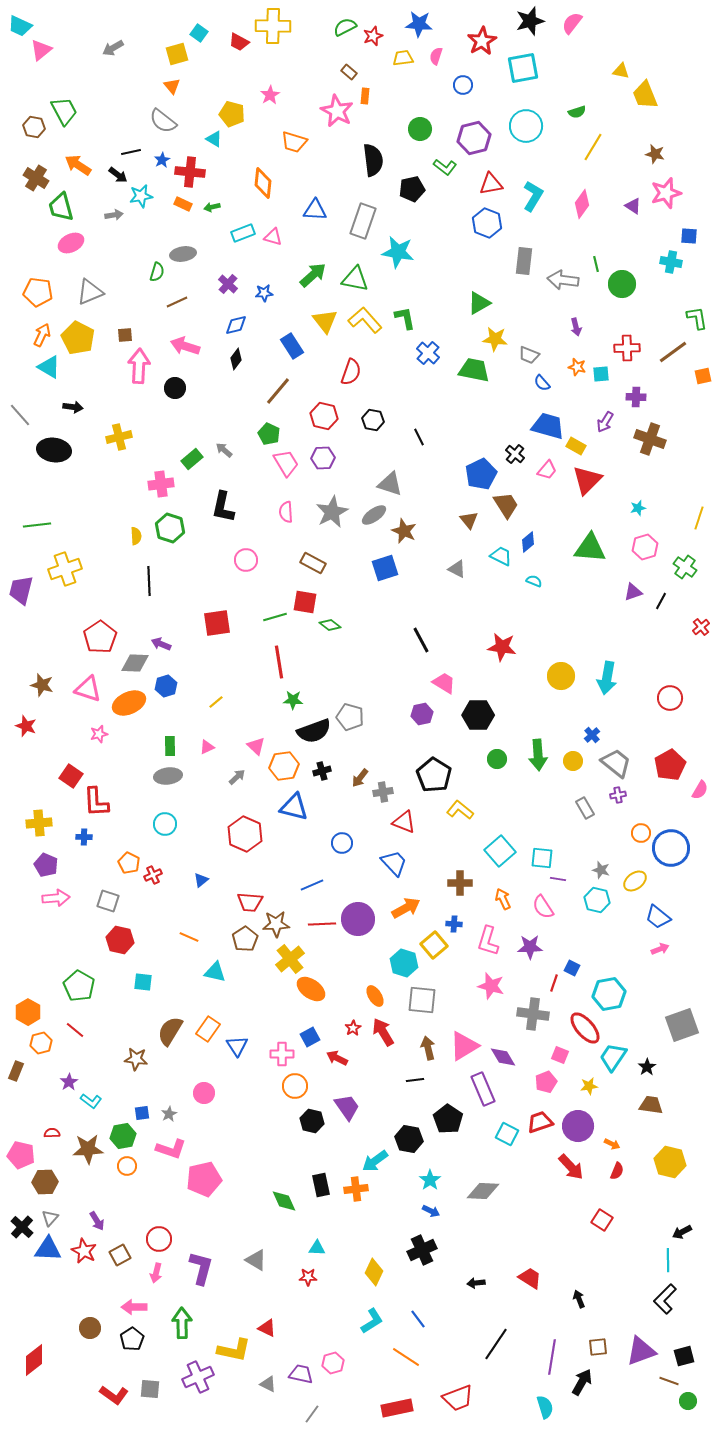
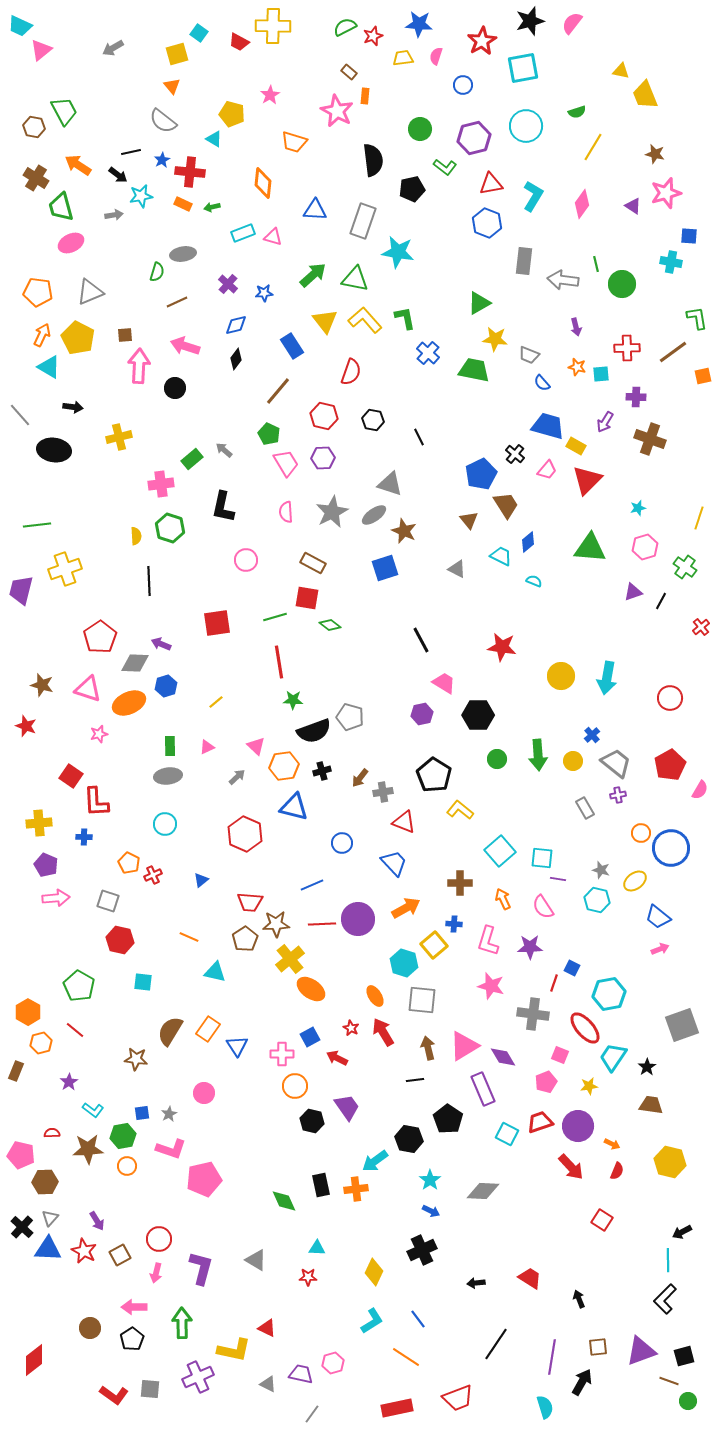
red square at (305, 602): moved 2 px right, 4 px up
red star at (353, 1028): moved 2 px left; rotated 14 degrees counterclockwise
cyan L-shape at (91, 1101): moved 2 px right, 9 px down
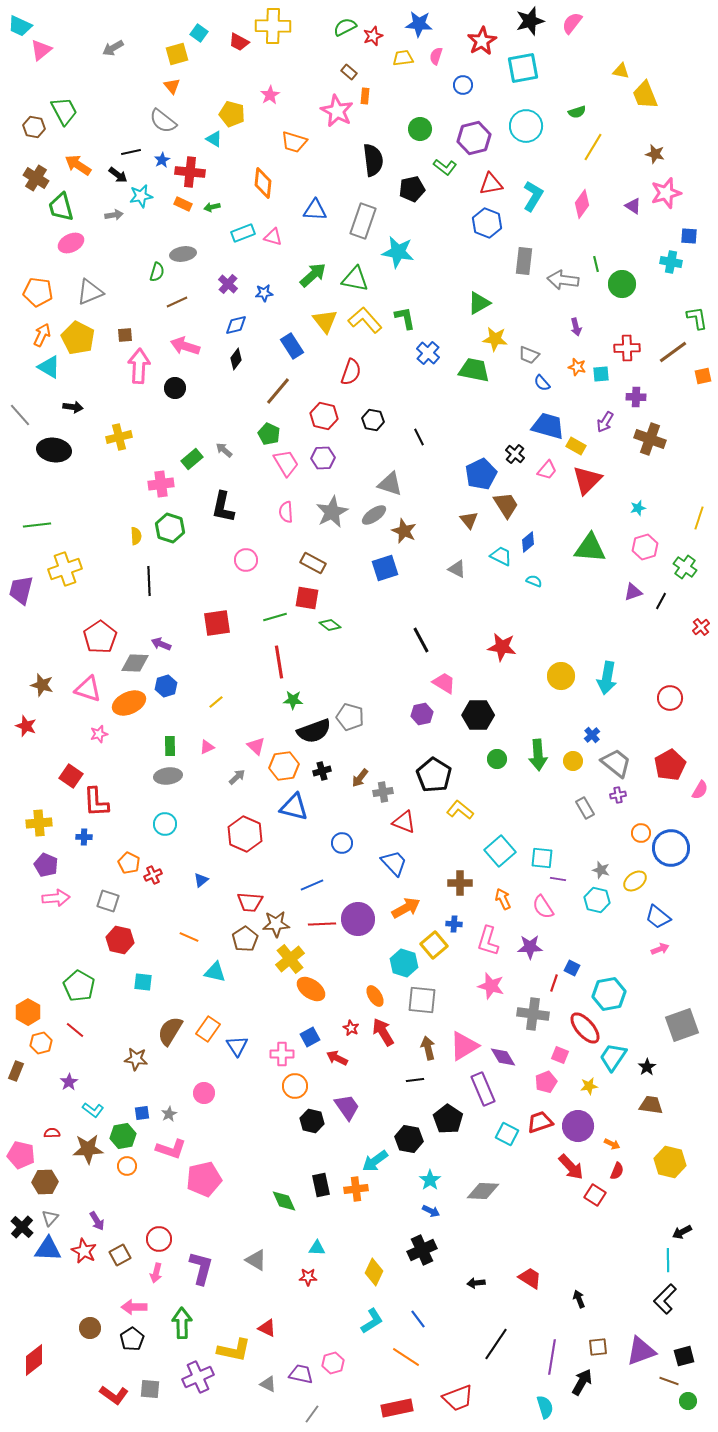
red square at (602, 1220): moved 7 px left, 25 px up
